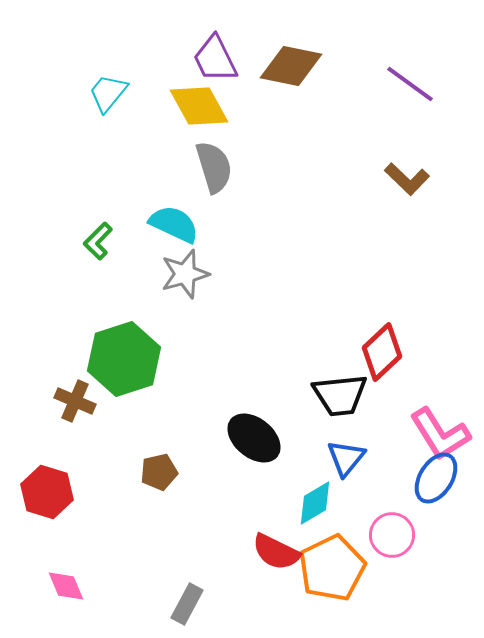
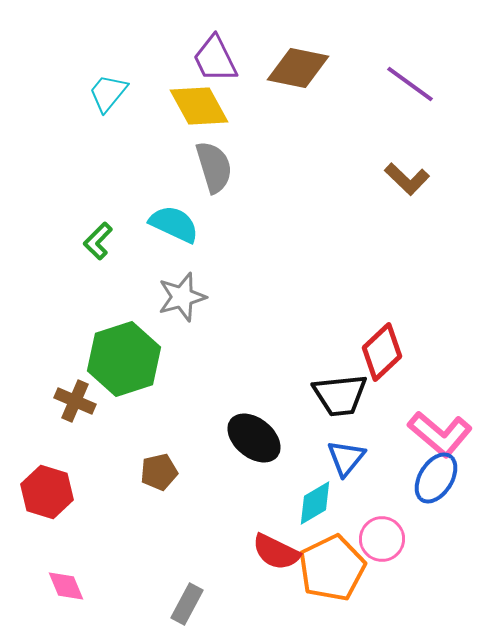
brown diamond: moved 7 px right, 2 px down
gray star: moved 3 px left, 23 px down
pink L-shape: rotated 18 degrees counterclockwise
pink circle: moved 10 px left, 4 px down
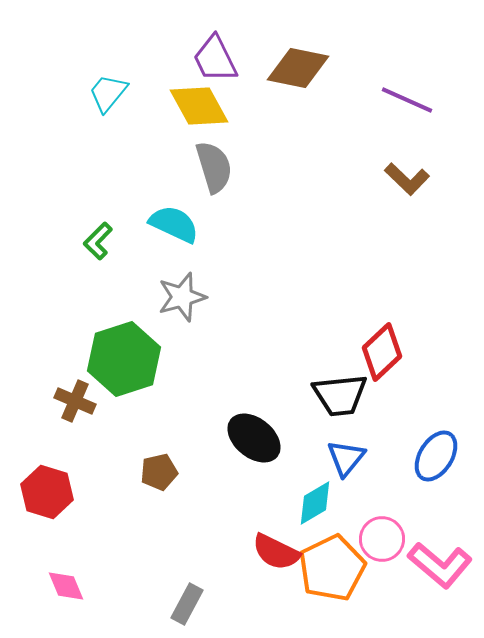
purple line: moved 3 px left, 16 px down; rotated 12 degrees counterclockwise
pink L-shape: moved 131 px down
blue ellipse: moved 22 px up
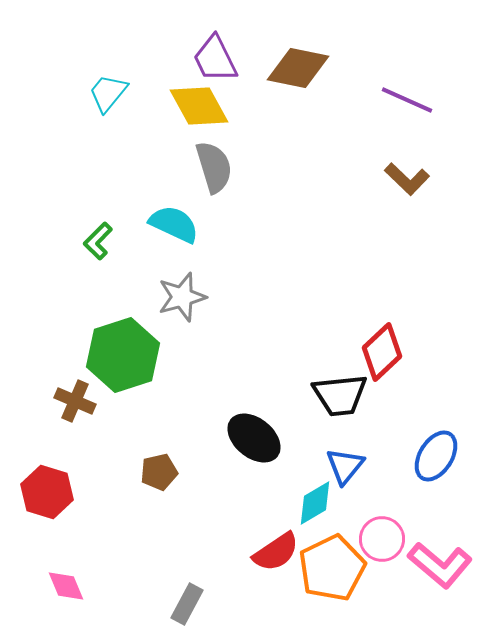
green hexagon: moved 1 px left, 4 px up
blue triangle: moved 1 px left, 8 px down
red semicircle: rotated 60 degrees counterclockwise
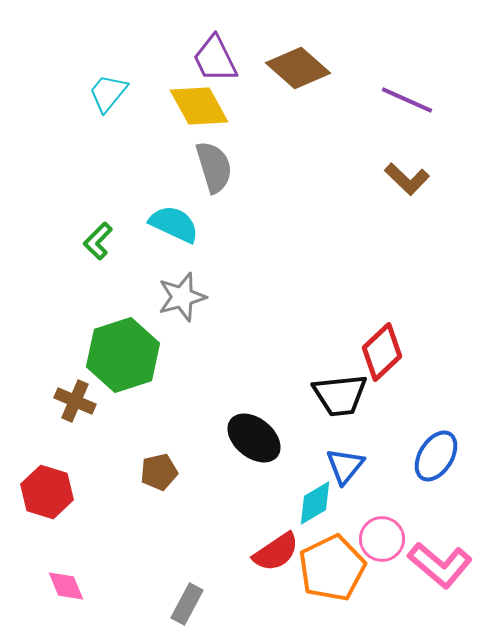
brown diamond: rotated 30 degrees clockwise
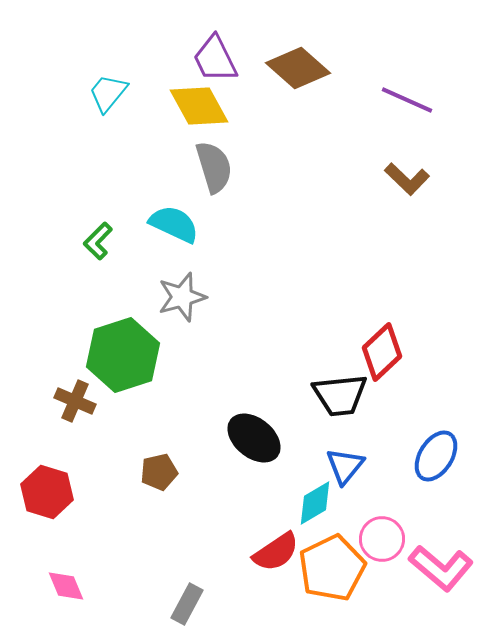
pink L-shape: moved 1 px right, 3 px down
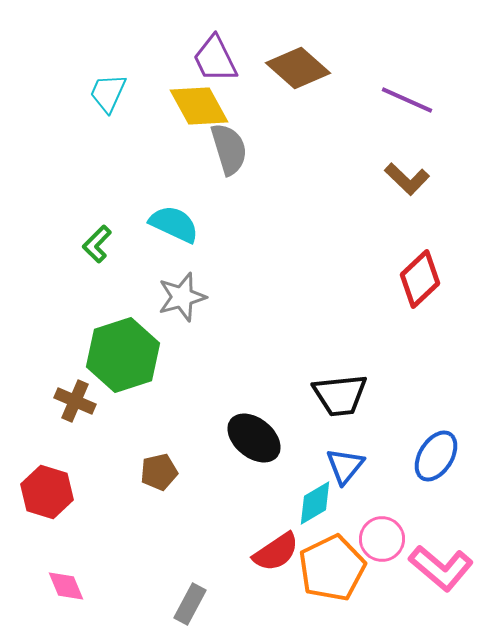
cyan trapezoid: rotated 15 degrees counterclockwise
gray semicircle: moved 15 px right, 18 px up
green L-shape: moved 1 px left, 3 px down
red diamond: moved 38 px right, 73 px up
gray rectangle: moved 3 px right
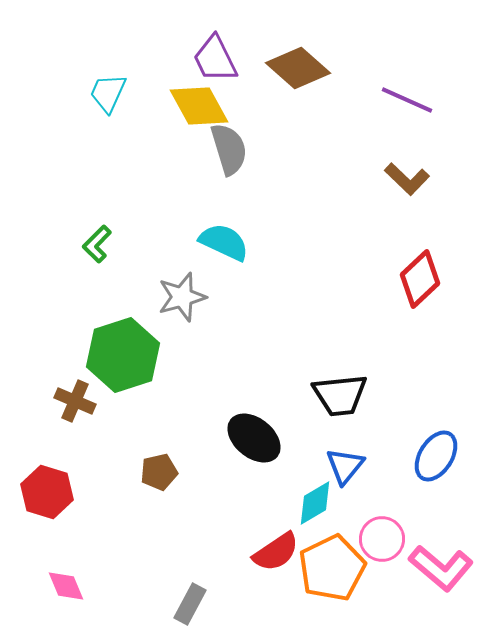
cyan semicircle: moved 50 px right, 18 px down
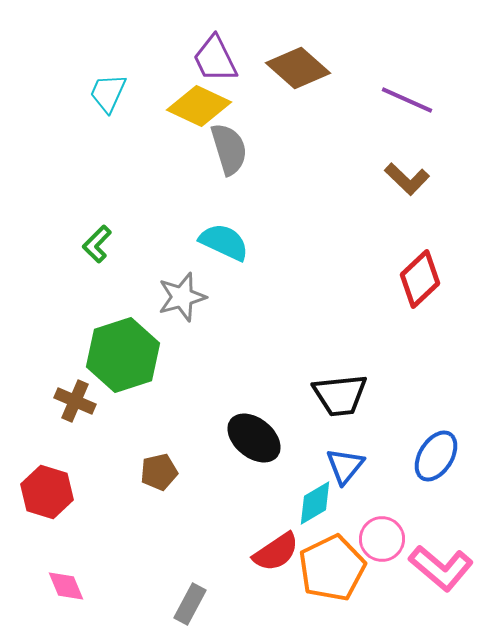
yellow diamond: rotated 36 degrees counterclockwise
